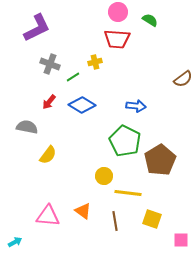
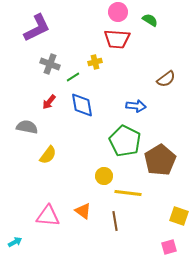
brown semicircle: moved 17 px left
blue diamond: rotated 48 degrees clockwise
yellow square: moved 27 px right, 3 px up
pink square: moved 12 px left, 7 px down; rotated 14 degrees counterclockwise
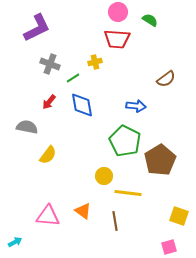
green line: moved 1 px down
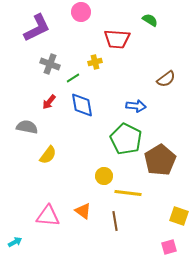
pink circle: moved 37 px left
green pentagon: moved 1 px right, 2 px up
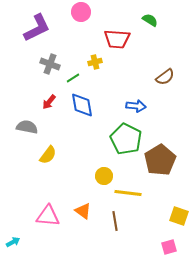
brown semicircle: moved 1 px left, 2 px up
cyan arrow: moved 2 px left
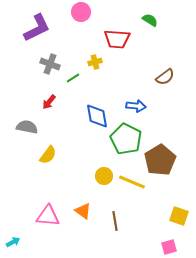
blue diamond: moved 15 px right, 11 px down
yellow line: moved 4 px right, 11 px up; rotated 16 degrees clockwise
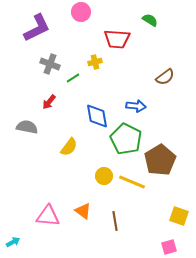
yellow semicircle: moved 21 px right, 8 px up
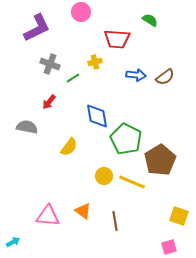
blue arrow: moved 31 px up
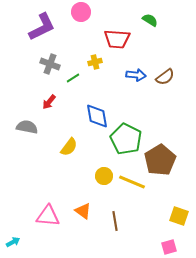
purple L-shape: moved 5 px right, 1 px up
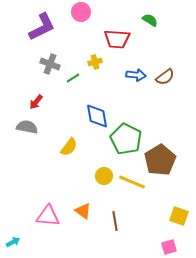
red arrow: moved 13 px left
